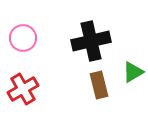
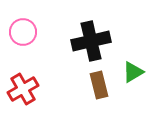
pink circle: moved 6 px up
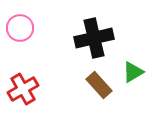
pink circle: moved 3 px left, 4 px up
black cross: moved 3 px right, 3 px up
brown rectangle: rotated 28 degrees counterclockwise
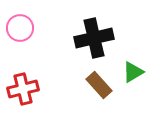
red cross: rotated 16 degrees clockwise
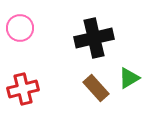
green triangle: moved 4 px left, 6 px down
brown rectangle: moved 3 px left, 3 px down
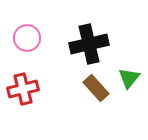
pink circle: moved 7 px right, 10 px down
black cross: moved 5 px left, 6 px down
green triangle: rotated 20 degrees counterclockwise
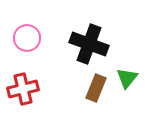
black cross: rotated 33 degrees clockwise
green triangle: moved 2 px left
brown rectangle: rotated 64 degrees clockwise
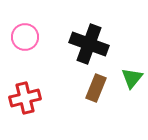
pink circle: moved 2 px left, 1 px up
green triangle: moved 5 px right
red cross: moved 2 px right, 9 px down
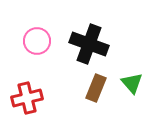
pink circle: moved 12 px right, 4 px down
green triangle: moved 5 px down; rotated 20 degrees counterclockwise
red cross: moved 2 px right
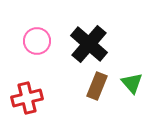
black cross: rotated 21 degrees clockwise
brown rectangle: moved 1 px right, 2 px up
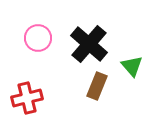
pink circle: moved 1 px right, 3 px up
green triangle: moved 17 px up
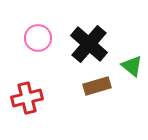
green triangle: rotated 10 degrees counterclockwise
brown rectangle: rotated 52 degrees clockwise
